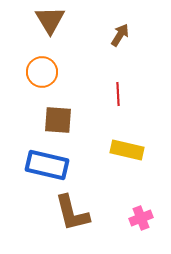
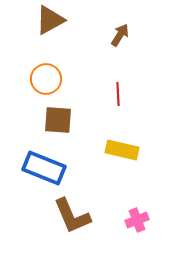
brown triangle: rotated 32 degrees clockwise
orange circle: moved 4 px right, 7 px down
yellow rectangle: moved 5 px left
blue rectangle: moved 3 px left, 3 px down; rotated 9 degrees clockwise
brown L-shape: moved 3 px down; rotated 9 degrees counterclockwise
pink cross: moved 4 px left, 2 px down
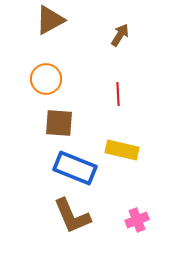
brown square: moved 1 px right, 3 px down
blue rectangle: moved 31 px right
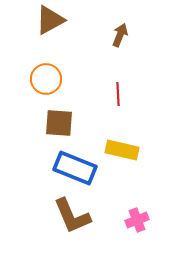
brown arrow: rotated 10 degrees counterclockwise
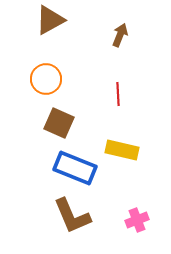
brown square: rotated 20 degrees clockwise
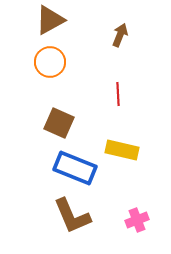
orange circle: moved 4 px right, 17 px up
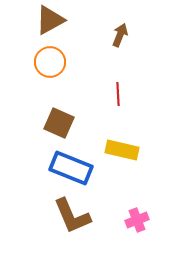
blue rectangle: moved 4 px left
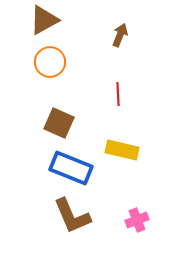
brown triangle: moved 6 px left
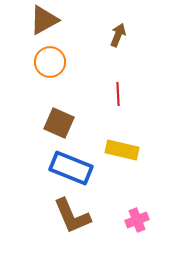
brown arrow: moved 2 px left
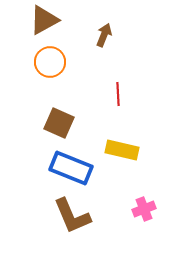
brown arrow: moved 14 px left
pink cross: moved 7 px right, 11 px up
